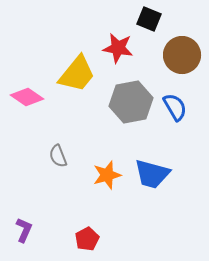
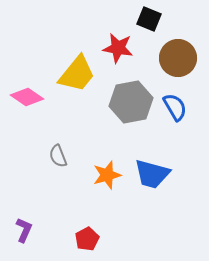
brown circle: moved 4 px left, 3 px down
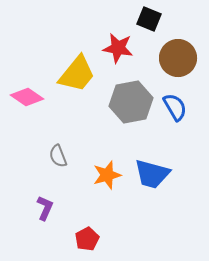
purple L-shape: moved 21 px right, 22 px up
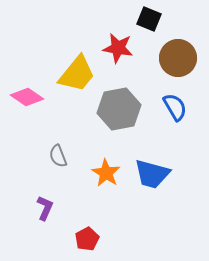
gray hexagon: moved 12 px left, 7 px down
orange star: moved 1 px left, 2 px up; rotated 24 degrees counterclockwise
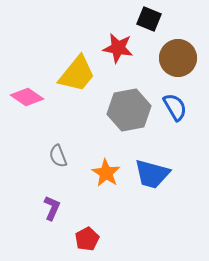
gray hexagon: moved 10 px right, 1 px down
purple L-shape: moved 7 px right
